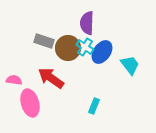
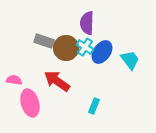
brown circle: moved 2 px left
cyan trapezoid: moved 5 px up
red arrow: moved 6 px right, 3 px down
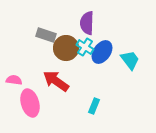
gray rectangle: moved 2 px right, 6 px up
red arrow: moved 1 px left
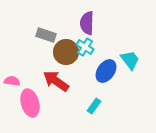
brown circle: moved 4 px down
blue ellipse: moved 4 px right, 19 px down
pink semicircle: moved 2 px left, 1 px down
cyan rectangle: rotated 14 degrees clockwise
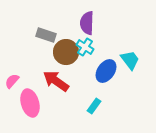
pink semicircle: rotated 56 degrees counterclockwise
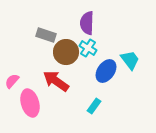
cyan cross: moved 3 px right, 1 px down
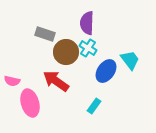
gray rectangle: moved 1 px left, 1 px up
pink semicircle: rotated 119 degrees counterclockwise
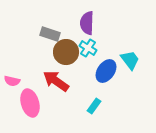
gray rectangle: moved 5 px right
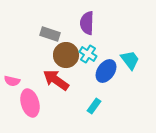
cyan cross: moved 6 px down
brown circle: moved 3 px down
red arrow: moved 1 px up
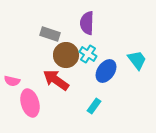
cyan trapezoid: moved 7 px right
